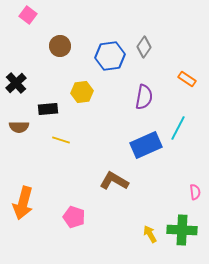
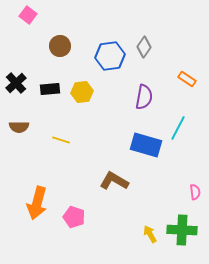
black rectangle: moved 2 px right, 20 px up
blue rectangle: rotated 40 degrees clockwise
orange arrow: moved 14 px right
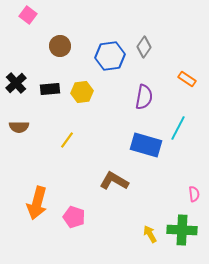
yellow line: moved 6 px right; rotated 72 degrees counterclockwise
pink semicircle: moved 1 px left, 2 px down
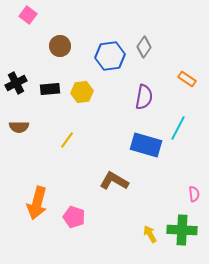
black cross: rotated 15 degrees clockwise
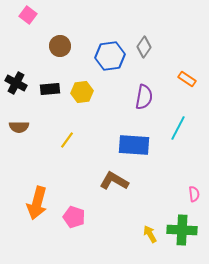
black cross: rotated 35 degrees counterclockwise
blue rectangle: moved 12 px left; rotated 12 degrees counterclockwise
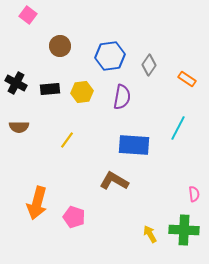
gray diamond: moved 5 px right, 18 px down
purple semicircle: moved 22 px left
green cross: moved 2 px right
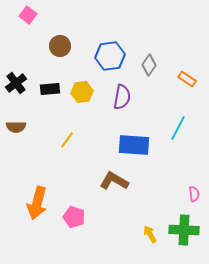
black cross: rotated 25 degrees clockwise
brown semicircle: moved 3 px left
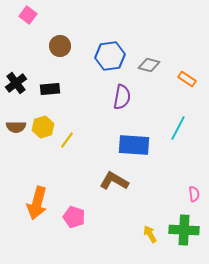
gray diamond: rotated 70 degrees clockwise
yellow hexagon: moved 39 px left, 35 px down; rotated 10 degrees counterclockwise
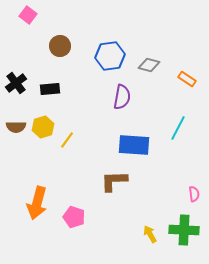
brown L-shape: rotated 32 degrees counterclockwise
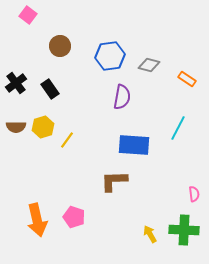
black rectangle: rotated 60 degrees clockwise
orange arrow: moved 17 px down; rotated 28 degrees counterclockwise
